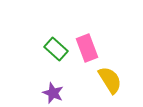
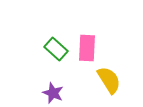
pink rectangle: rotated 24 degrees clockwise
yellow semicircle: moved 1 px left
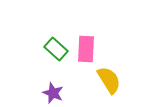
pink rectangle: moved 1 px left, 1 px down
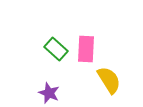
purple star: moved 4 px left
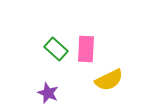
yellow semicircle: rotated 96 degrees clockwise
purple star: moved 1 px left
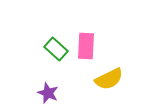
pink rectangle: moved 3 px up
yellow semicircle: moved 1 px up
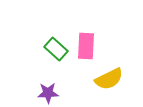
purple star: rotated 25 degrees counterclockwise
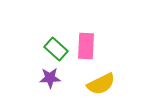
yellow semicircle: moved 8 px left, 5 px down
purple star: moved 2 px right, 15 px up
